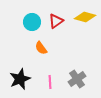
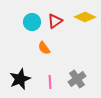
yellow diamond: rotated 10 degrees clockwise
red triangle: moved 1 px left
orange semicircle: moved 3 px right
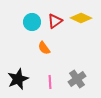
yellow diamond: moved 4 px left, 1 px down
black star: moved 2 px left
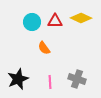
red triangle: rotated 35 degrees clockwise
gray cross: rotated 36 degrees counterclockwise
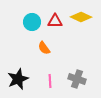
yellow diamond: moved 1 px up
pink line: moved 1 px up
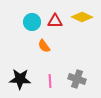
yellow diamond: moved 1 px right
orange semicircle: moved 2 px up
black star: moved 2 px right; rotated 25 degrees clockwise
